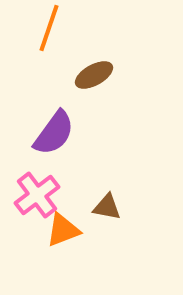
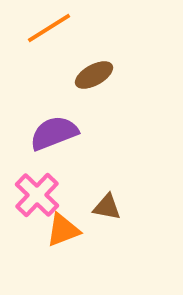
orange line: rotated 39 degrees clockwise
purple semicircle: rotated 147 degrees counterclockwise
pink cross: rotated 9 degrees counterclockwise
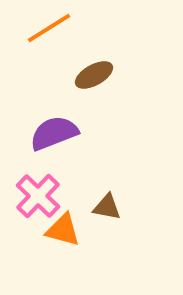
pink cross: moved 1 px right, 1 px down
orange triangle: rotated 36 degrees clockwise
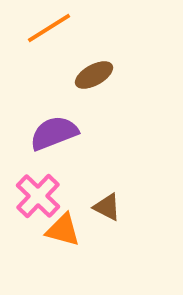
brown triangle: rotated 16 degrees clockwise
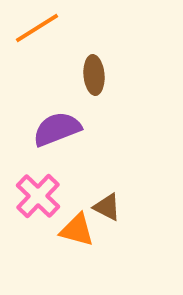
orange line: moved 12 px left
brown ellipse: rotated 66 degrees counterclockwise
purple semicircle: moved 3 px right, 4 px up
orange triangle: moved 14 px right
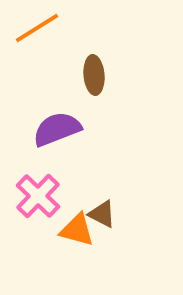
brown triangle: moved 5 px left, 7 px down
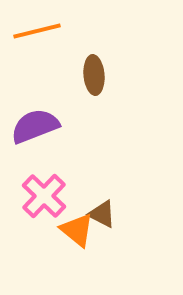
orange line: moved 3 px down; rotated 18 degrees clockwise
purple semicircle: moved 22 px left, 3 px up
pink cross: moved 6 px right
orange triangle: rotated 24 degrees clockwise
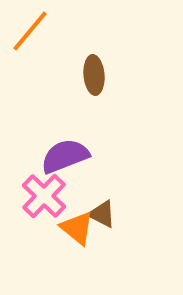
orange line: moved 7 px left; rotated 36 degrees counterclockwise
purple semicircle: moved 30 px right, 30 px down
orange triangle: moved 2 px up
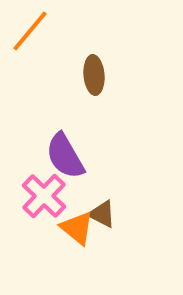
purple semicircle: rotated 99 degrees counterclockwise
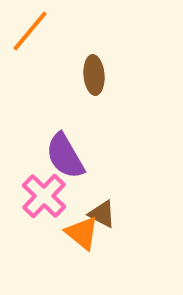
orange triangle: moved 5 px right, 5 px down
